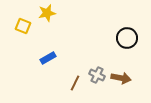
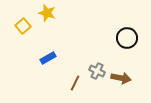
yellow star: rotated 30 degrees clockwise
yellow square: rotated 28 degrees clockwise
gray cross: moved 4 px up
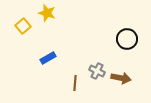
black circle: moved 1 px down
brown line: rotated 21 degrees counterclockwise
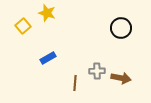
black circle: moved 6 px left, 11 px up
gray cross: rotated 28 degrees counterclockwise
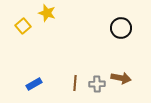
blue rectangle: moved 14 px left, 26 px down
gray cross: moved 13 px down
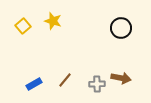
yellow star: moved 6 px right, 8 px down
brown line: moved 10 px left, 3 px up; rotated 35 degrees clockwise
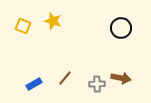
yellow square: rotated 28 degrees counterclockwise
brown line: moved 2 px up
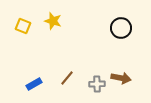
brown line: moved 2 px right
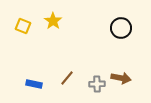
yellow star: rotated 18 degrees clockwise
blue rectangle: rotated 42 degrees clockwise
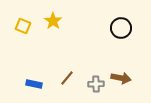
gray cross: moved 1 px left
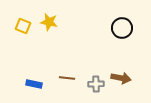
yellow star: moved 4 px left, 1 px down; rotated 24 degrees counterclockwise
black circle: moved 1 px right
brown line: rotated 56 degrees clockwise
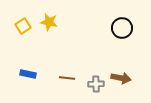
yellow square: rotated 35 degrees clockwise
blue rectangle: moved 6 px left, 10 px up
